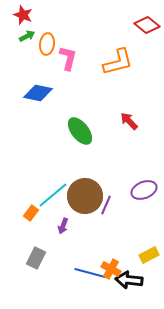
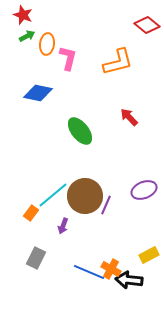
red arrow: moved 4 px up
blue line: moved 1 px left, 1 px up; rotated 8 degrees clockwise
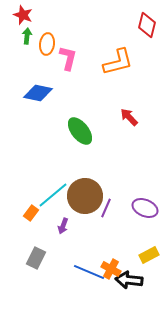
red diamond: rotated 65 degrees clockwise
green arrow: rotated 56 degrees counterclockwise
purple ellipse: moved 1 px right, 18 px down; rotated 45 degrees clockwise
purple line: moved 3 px down
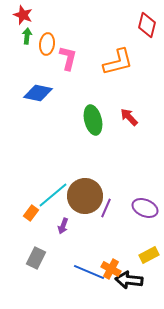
green ellipse: moved 13 px right, 11 px up; rotated 24 degrees clockwise
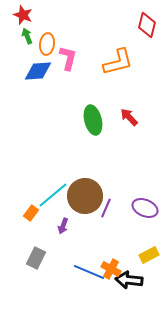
green arrow: rotated 28 degrees counterclockwise
blue diamond: moved 22 px up; rotated 16 degrees counterclockwise
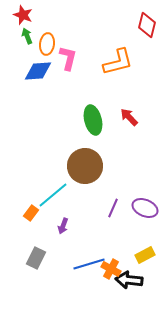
brown circle: moved 30 px up
purple line: moved 7 px right
yellow rectangle: moved 4 px left
blue line: moved 8 px up; rotated 40 degrees counterclockwise
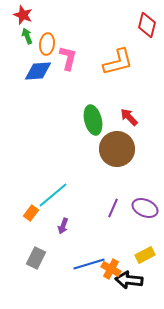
brown circle: moved 32 px right, 17 px up
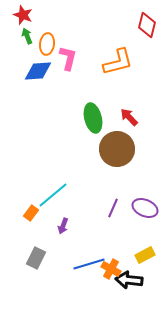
green ellipse: moved 2 px up
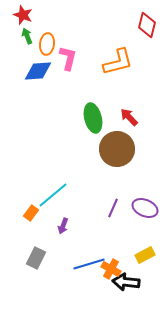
black arrow: moved 3 px left, 2 px down
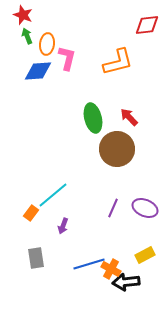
red diamond: rotated 70 degrees clockwise
pink L-shape: moved 1 px left
gray rectangle: rotated 35 degrees counterclockwise
black arrow: rotated 12 degrees counterclockwise
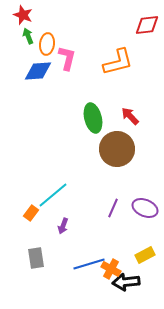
green arrow: moved 1 px right
red arrow: moved 1 px right, 1 px up
